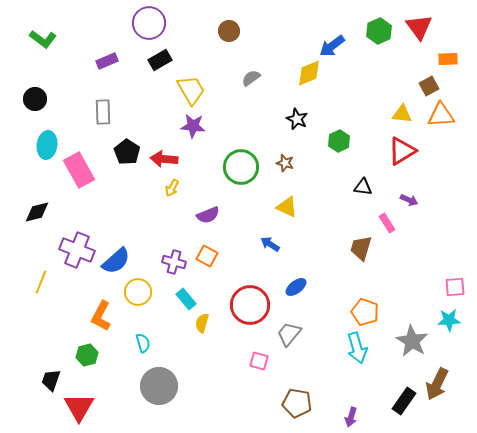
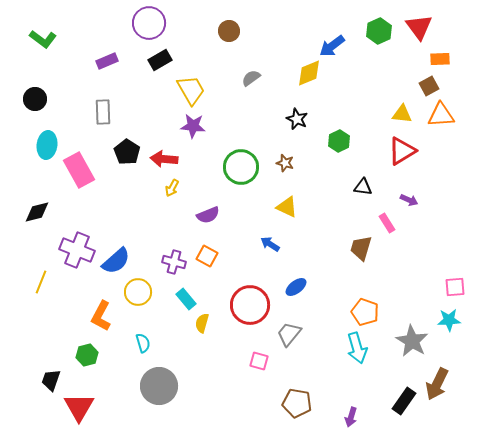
orange rectangle at (448, 59): moved 8 px left
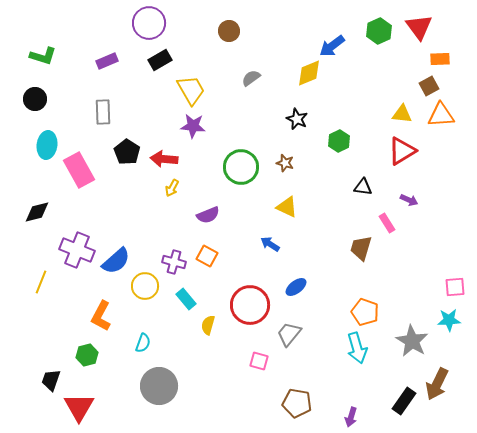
green L-shape at (43, 39): moved 17 px down; rotated 20 degrees counterclockwise
yellow circle at (138, 292): moved 7 px right, 6 px up
yellow semicircle at (202, 323): moved 6 px right, 2 px down
cyan semicircle at (143, 343): rotated 36 degrees clockwise
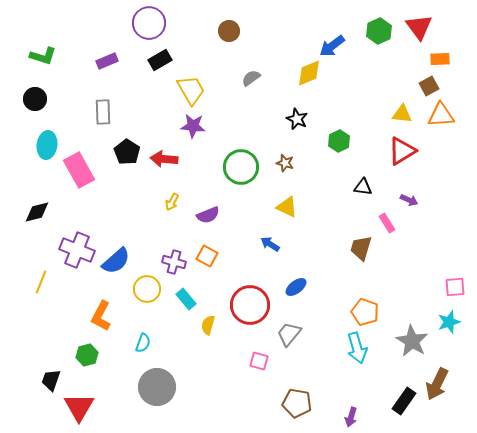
yellow arrow at (172, 188): moved 14 px down
yellow circle at (145, 286): moved 2 px right, 3 px down
cyan star at (449, 320): moved 2 px down; rotated 15 degrees counterclockwise
gray circle at (159, 386): moved 2 px left, 1 px down
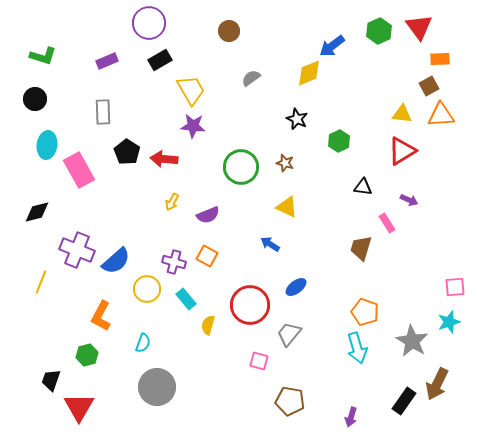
brown pentagon at (297, 403): moved 7 px left, 2 px up
